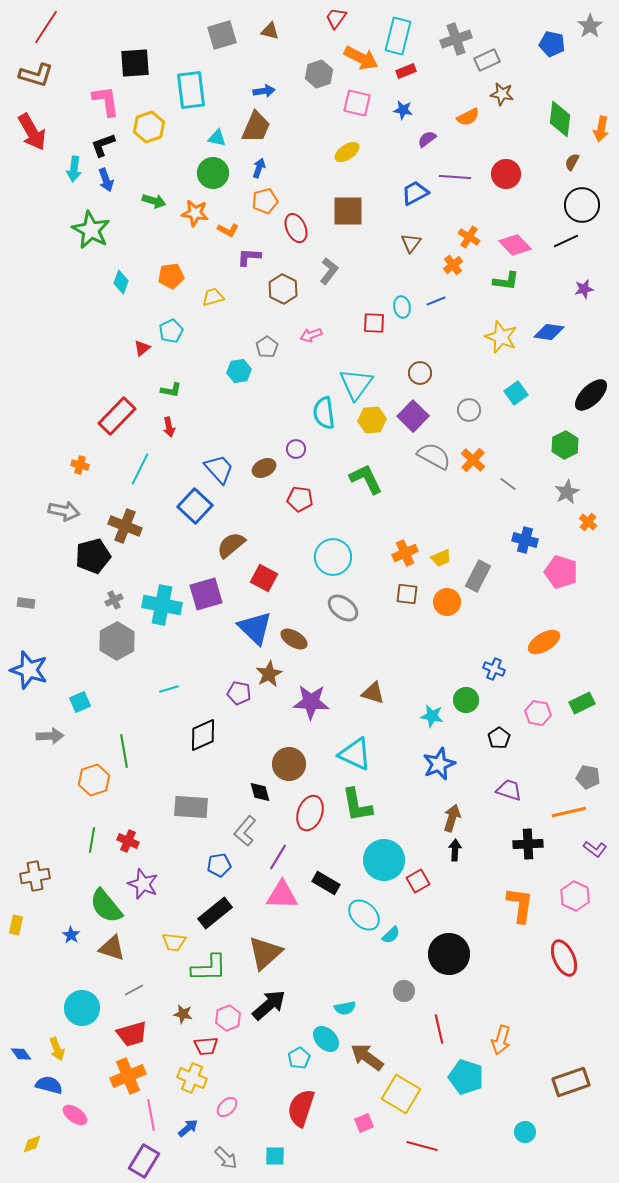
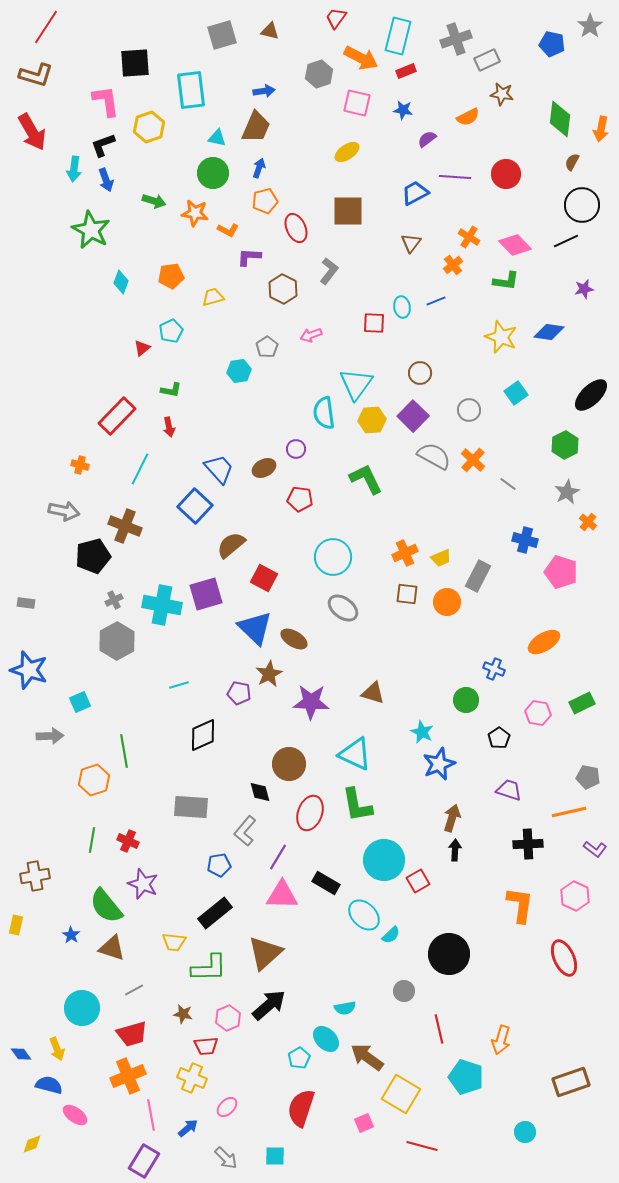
cyan line at (169, 689): moved 10 px right, 4 px up
cyan star at (432, 716): moved 10 px left, 16 px down; rotated 15 degrees clockwise
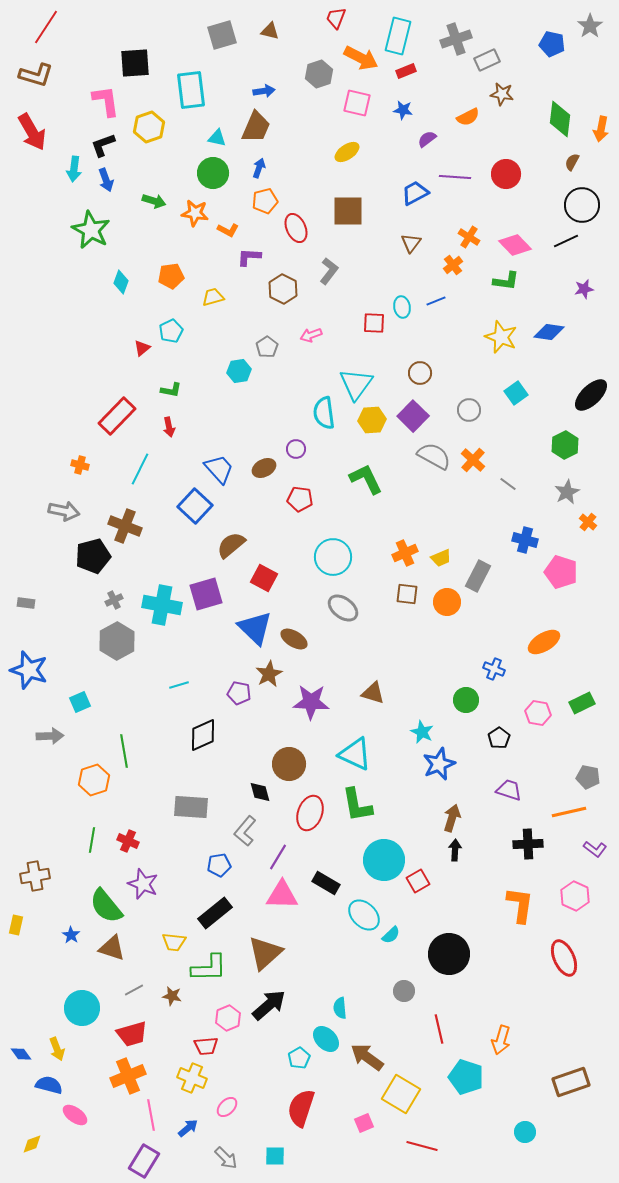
red trapezoid at (336, 18): rotated 15 degrees counterclockwise
cyan semicircle at (345, 1008): moved 5 px left; rotated 95 degrees clockwise
brown star at (183, 1014): moved 11 px left, 18 px up
